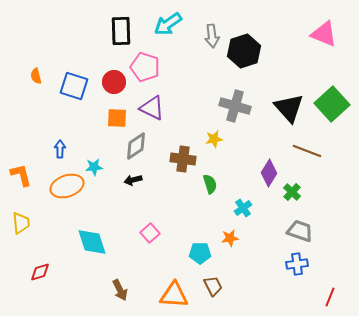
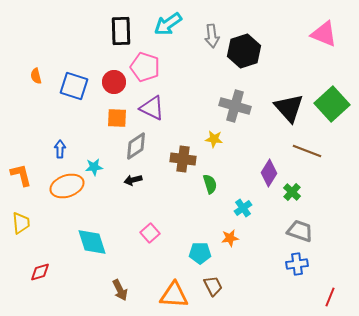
yellow star: rotated 18 degrees clockwise
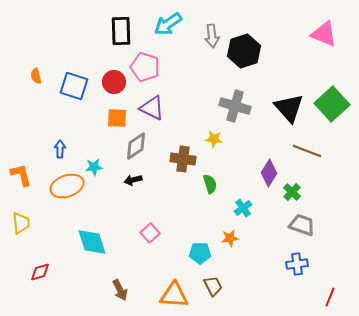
gray trapezoid: moved 2 px right, 6 px up
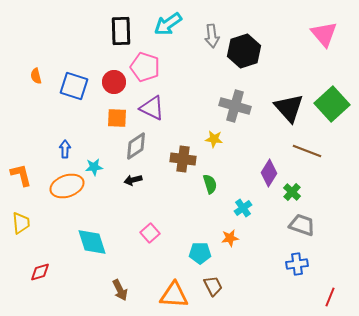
pink triangle: rotated 28 degrees clockwise
blue arrow: moved 5 px right
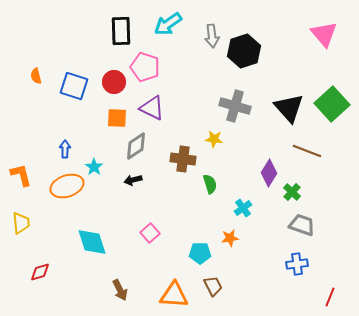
cyan star: rotated 30 degrees counterclockwise
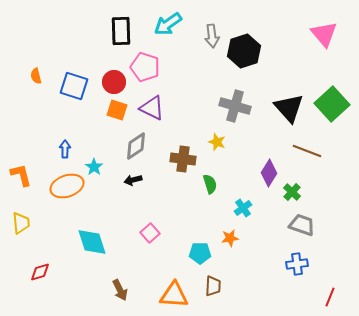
orange square: moved 8 px up; rotated 15 degrees clockwise
yellow star: moved 3 px right, 3 px down; rotated 12 degrees clockwise
brown trapezoid: rotated 30 degrees clockwise
